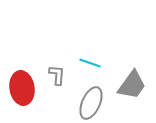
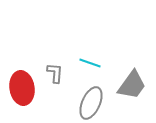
gray L-shape: moved 2 px left, 2 px up
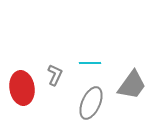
cyan line: rotated 20 degrees counterclockwise
gray L-shape: moved 2 px down; rotated 20 degrees clockwise
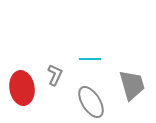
cyan line: moved 4 px up
gray trapezoid: rotated 52 degrees counterclockwise
gray ellipse: moved 1 px up; rotated 56 degrees counterclockwise
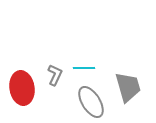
cyan line: moved 6 px left, 9 px down
gray trapezoid: moved 4 px left, 2 px down
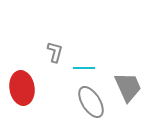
gray L-shape: moved 23 px up; rotated 10 degrees counterclockwise
gray trapezoid: rotated 8 degrees counterclockwise
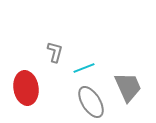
cyan line: rotated 20 degrees counterclockwise
red ellipse: moved 4 px right
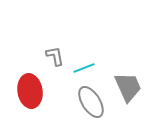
gray L-shape: moved 4 px down; rotated 25 degrees counterclockwise
red ellipse: moved 4 px right, 3 px down
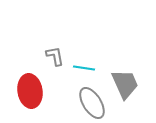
cyan line: rotated 30 degrees clockwise
gray trapezoid: moved 3 px left, 3 px up
gray ellipse: moved 1 px right, 1 px down
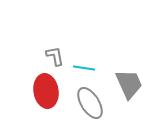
gray trapezoid: moved 4 px right
red ellipse: moved 16 px right
gray ellipse: moved 2 px left
